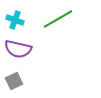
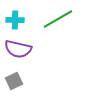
cyan cross: rotated 18 degrees counterclockwise
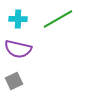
cyan cross: moved 3 px right, 1 px up
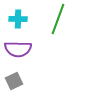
green line: rotated 40 degrees counterclockwise
purple semicircle: rotated 12 degrees counterclockwise
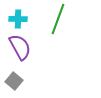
purple semicircle: moved 2 px right, 2 px up; rotated 120 degrees counterclockwise
gray square: rotated 24 degrees counterclockwise
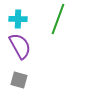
purple semicircle: moved 1 px up
gray square: moved 5 px right, 1 px up; rotated 24 degrees counterclockwise
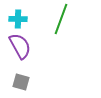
green line: moved 3 px right
gray square: moved 2 px right, 2 px down
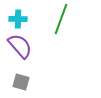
purple semicircle: rotated 12 degrees counterclockwise
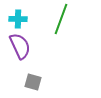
purple semicircle: rotated 16 degrees clockwise
gray square: moved 12 px right
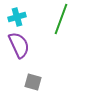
cyan cross: moved 1 px left, 2 px up; rotated 18 degrees counterclockwise
purple semicircle: moved 1 px left, 1 px up
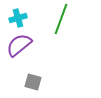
cyan cross: moved 1 px right, 1 px down
purple semicircle: rotated 104 degrees counterclockwise
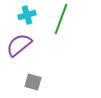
cyan cross: moved 9 px right, 3 px up
